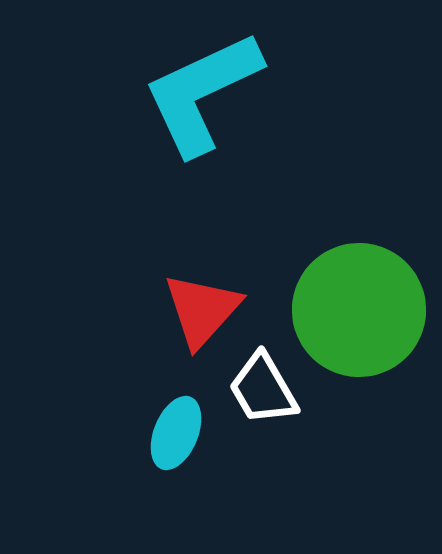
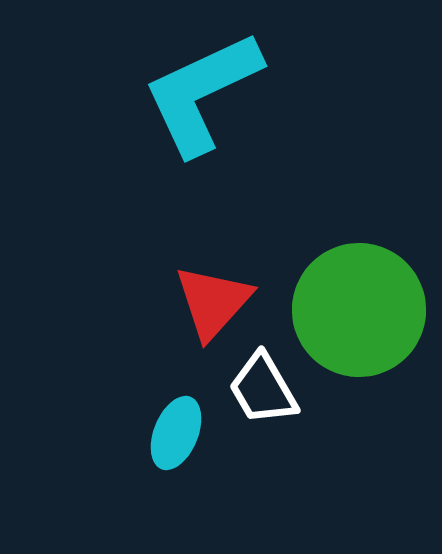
red triangle: moved 11 px right, 8 px up
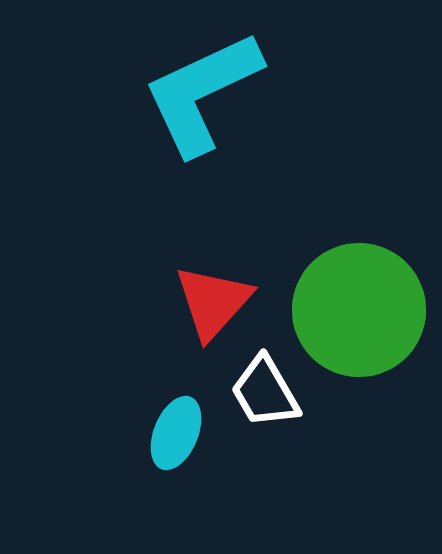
white trapezoid: moved 2 px right, 3 px down
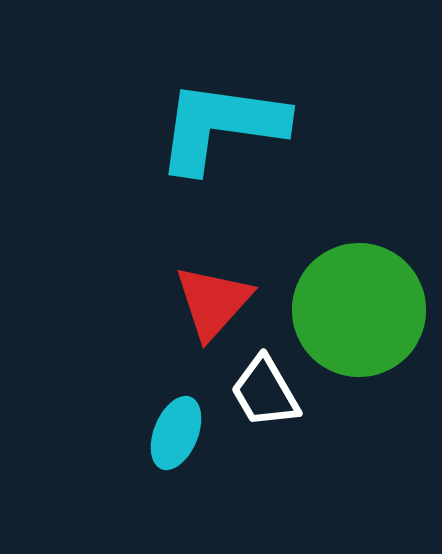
cyan L-shape: moved 19 px right, 33 px down; rotated 33 degrees clockwise
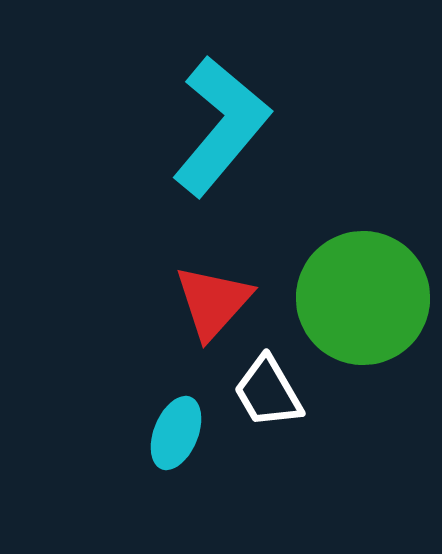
cyan L-shape: rotated 122 degrees clockwise
green circle: moved 4 px right, 12 px up
white trapezoid: moved 3 px right
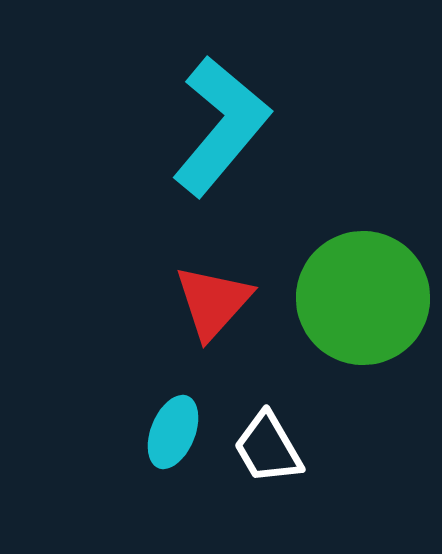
white trapezoid: moved 56 px down
cyan ellipse: moved 3 px left, 1 px up
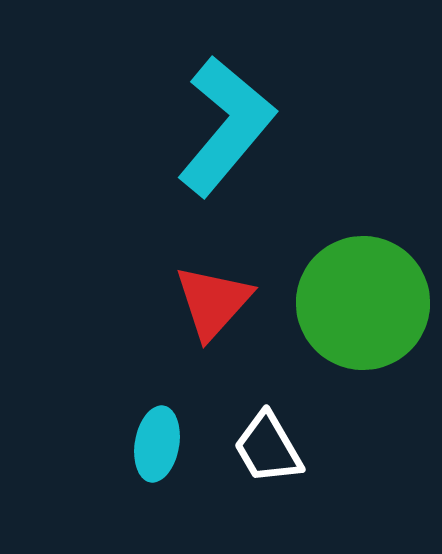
cyan L-shape: moved 5 px right
green circle: moved 5 px down
cyan ellipse: moved 16 px left, 12 px down; rotated 12 degrees counterclockwise
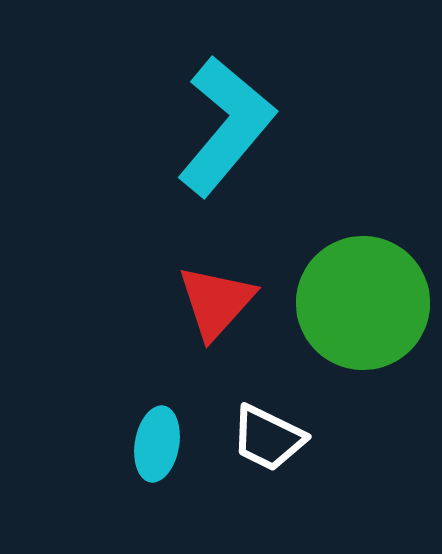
red triangle: moved 3 px right
white trapezoid: moved 10 px up; rotated 34 degrees counterclockwise
